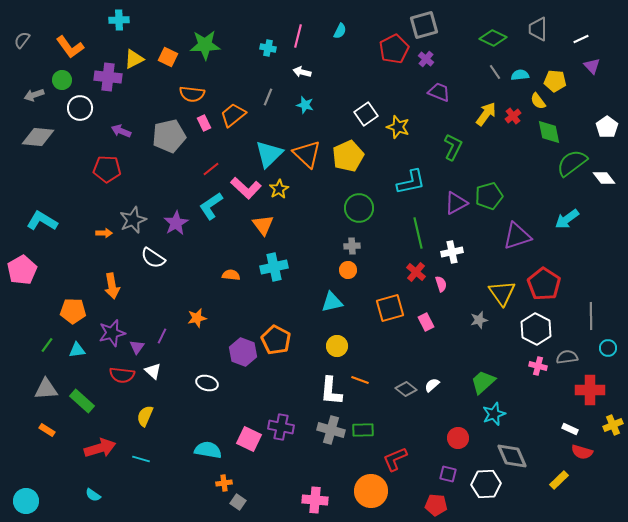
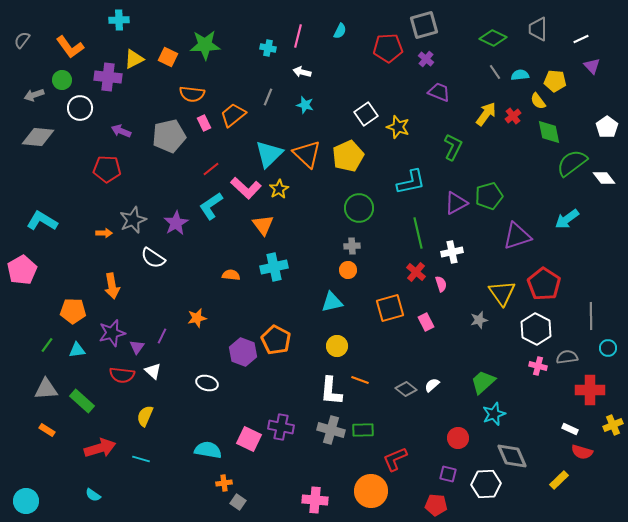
red pentagon at (394, 49): moved 6 px left, 1 px up; rotated 24 degrees clockwise
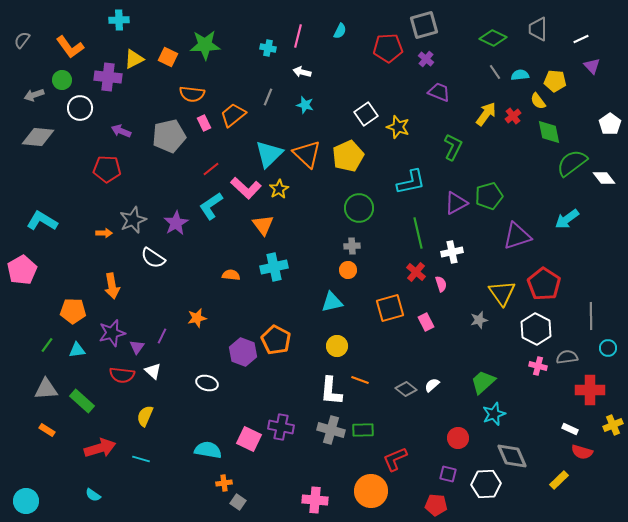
white pentagon at (607, 127): moved 3 px right, 3 px up
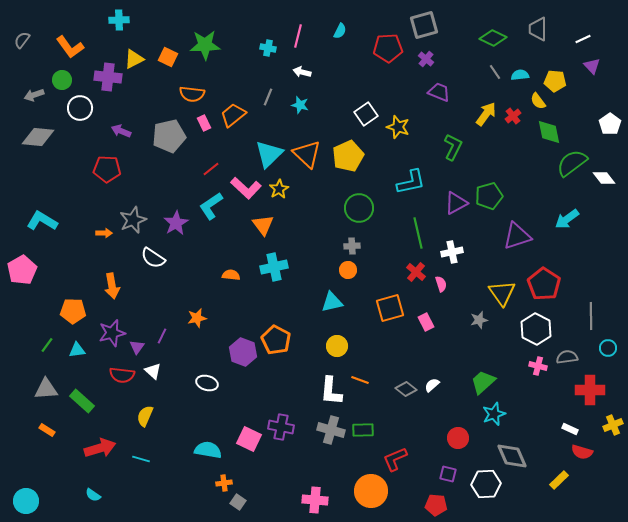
white line at (581, 39): moved 2 px right
cyan star at (305, 105): moved 5 px left
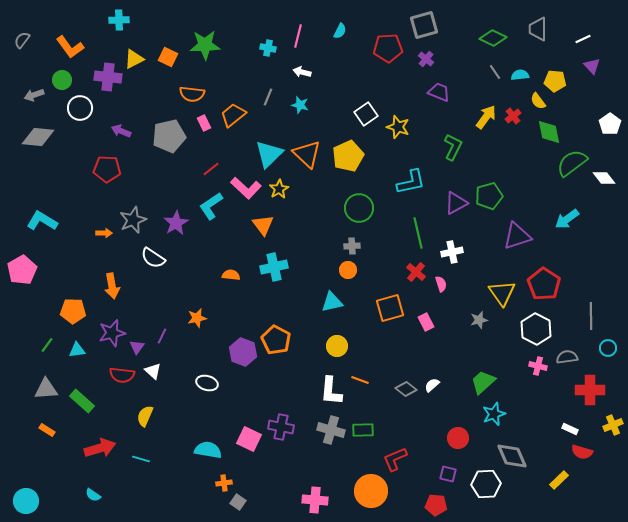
yellow arrow at (486, 114): moved 3 px down
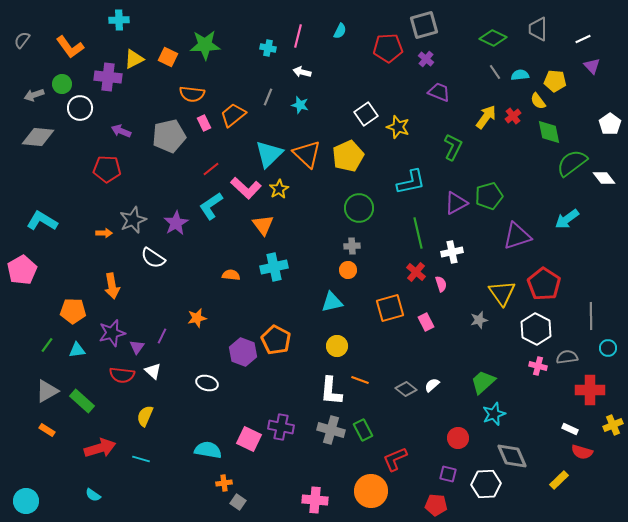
green circle at (62, 80): moved 4 px down
gray triangle at (46, 389): moved 1 px right, 2 px down; rotated 25 degrees counterclockwise
green rectangle at (363, 430): rotated 65 degrees clockwise
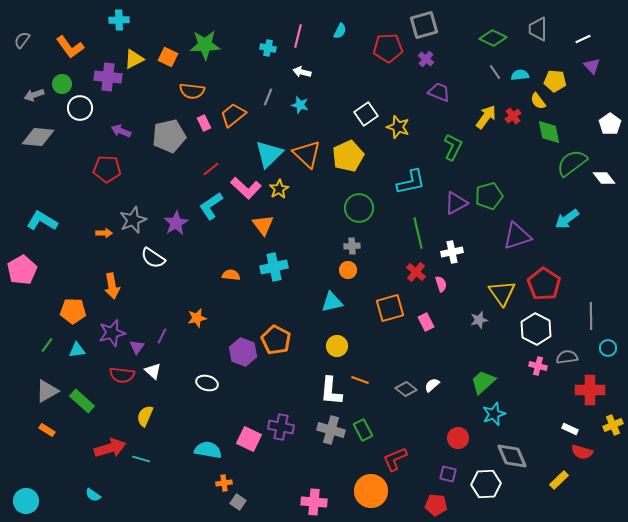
orange semicircle at (192, 94): moved 3 px up
red arrow at (100, 448): moved 10 px right
pink cross at (315, 500): moved 1 px left, 2 px down
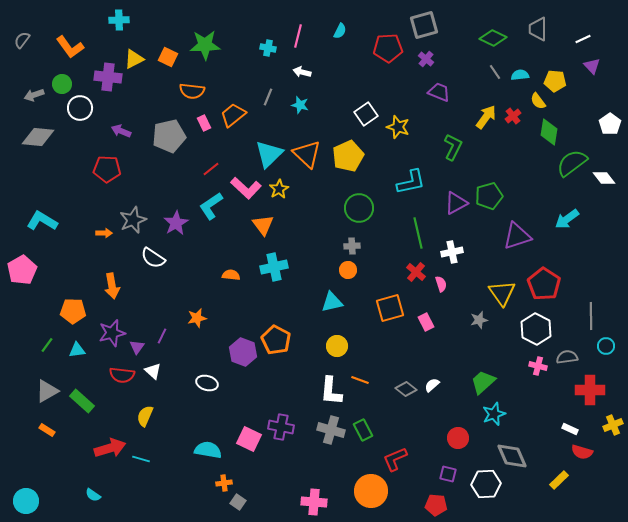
green diamond at (549, 132): rotated 20 degrees clockwise
cyan circle at (608, 348): moved 2 px left, 2 px up
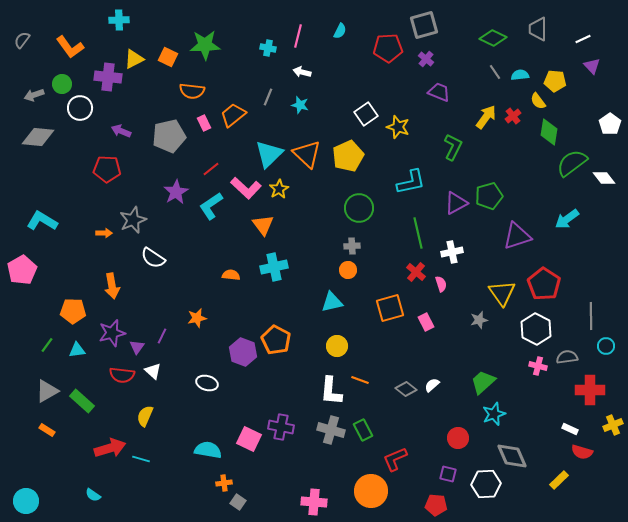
purple star at (176, 223): moved 31 px up
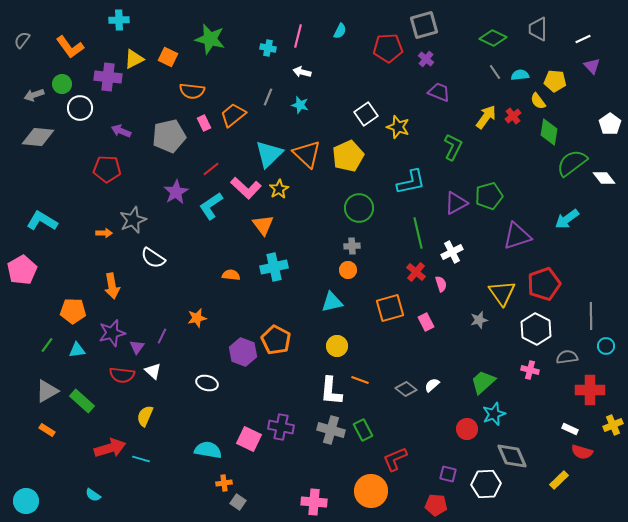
green star at (205, 45): moved 5 px right, 6 px up; rotated 16 degrees clockwise
white cross at (452, 252): rotated 15 degrees counterclockwise
red pentagon at (544, 284): rotated 20 degrees clockwise
pink cross at (538, 366): moved 8 px left, 4 px down
red circle at (458, 438): moved 9 px right, 9 px up
